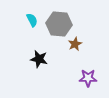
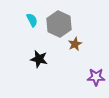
gray hexagon: rotated 20 degrees clockwise
purple star: moved 8 px right, 1 px up
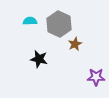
cyan semicircle: moved 2 px left, 1 px down; rotated 64 degrees counterclockwise
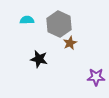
cyan semicircle: moved 3 px left, 1 px up
brown star: moved 5 px left, 1 px up
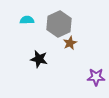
gray hexagon: rotated 10 degrees clockwise
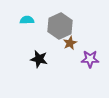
gray hexagon: moved 1 px right, 2 px down
purple star: moved 6 px left, 18 px up
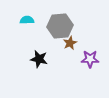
gray hexagon: rotated 20 degrees clockwise
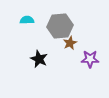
black star: rotated 12 degrees clockwise
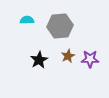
brown star: moved 2 px left, 13 px down
black star: moved 1 px down; rotated 18 degrees clockwise
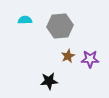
cyan semicircle: moved 2 px left
black star: moved 10 px right, 21 px down; rotated 24 degrees clockwise
